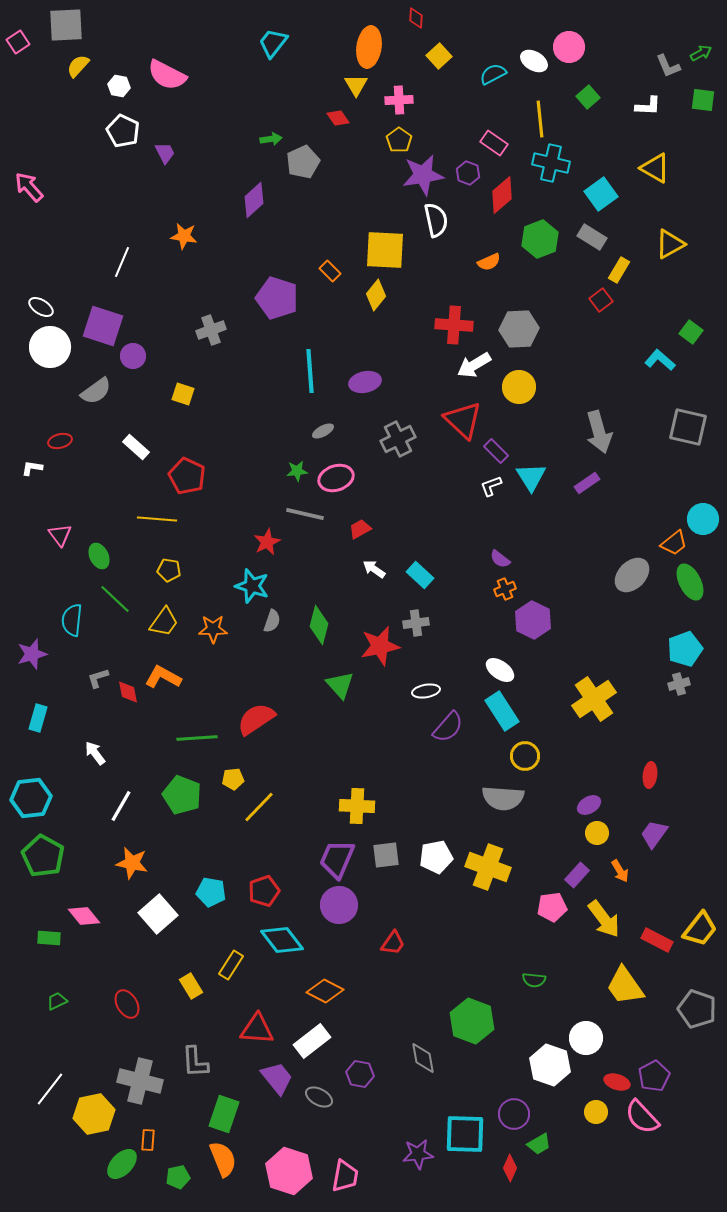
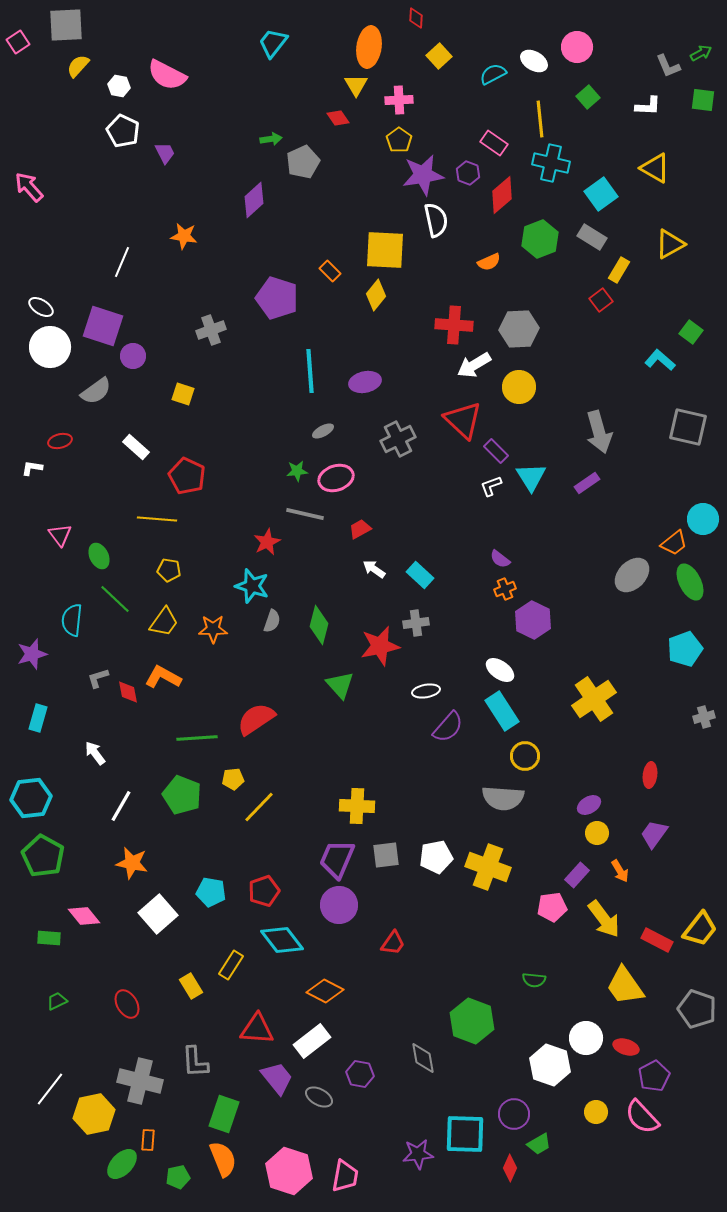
pink circle at (569, 47): moved 8 px right
gray cross at (679, 684): moved 25 px right, 33 px down
red ellipse at (617, 1082): moved 9 px right, 35 px up
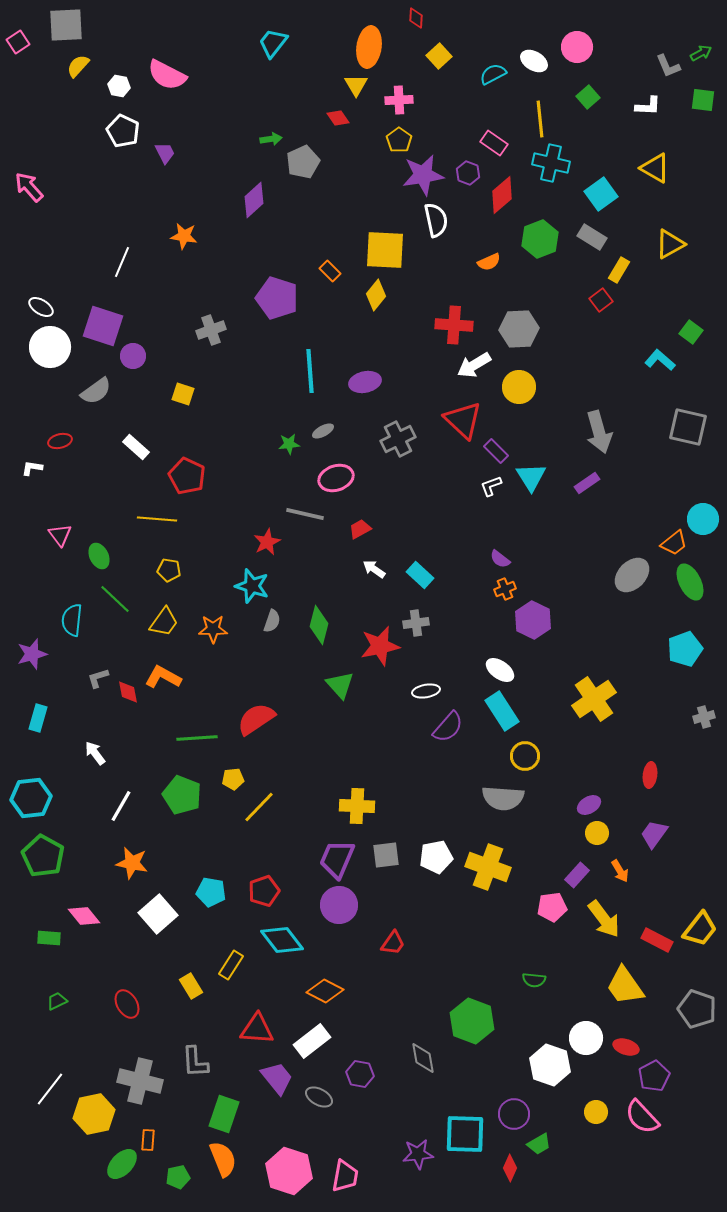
green star at (297, 471): moved 8 px left, 27 px up
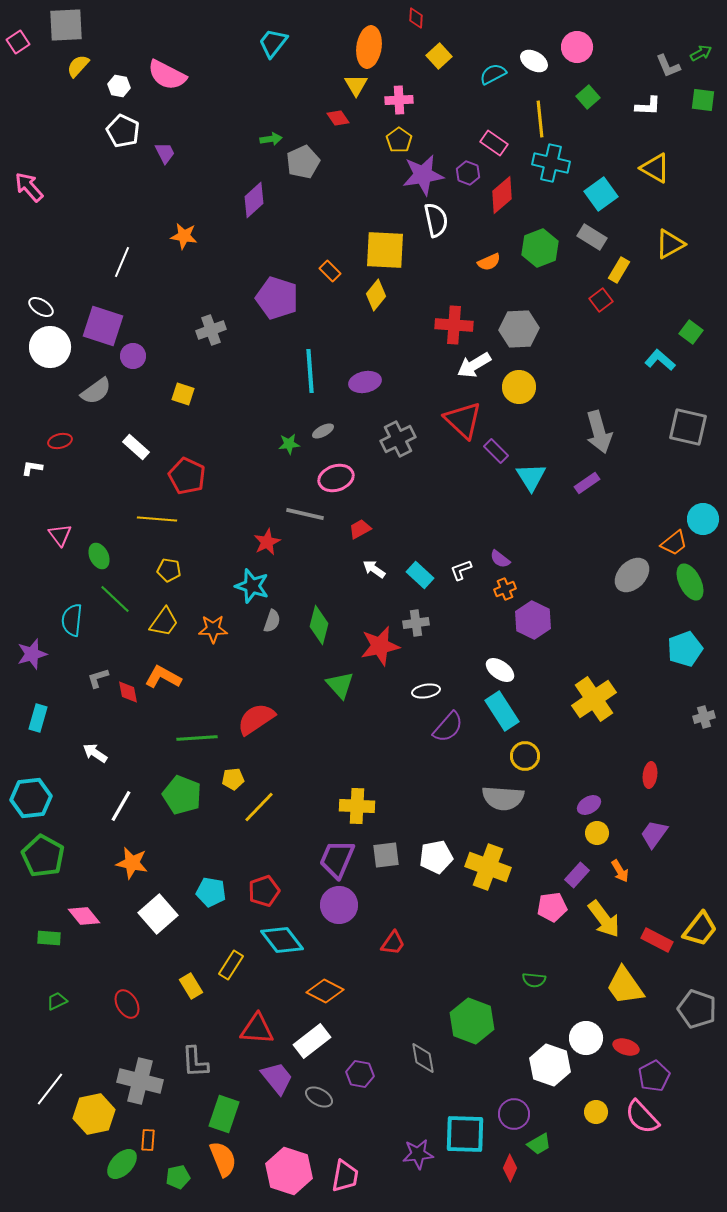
green hexagon at (540, 239): moved 9 px down
white L-shape at (491, 486): moved 30 px left, 84 px down
white arrow at (95, 753): rotated 20 degrees counterclockwise
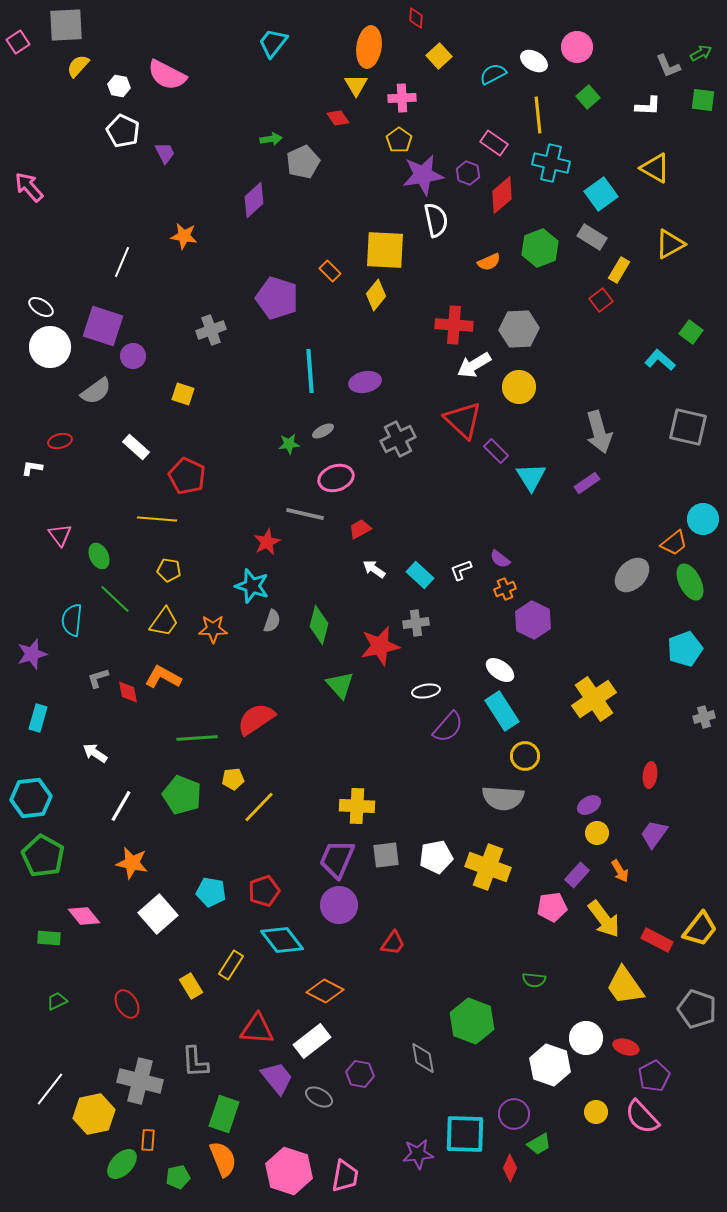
pink cross at (399, 100): moved 3 px right, 2 px up
yellow line at (540, 119): moved 2 px left, 4 px up
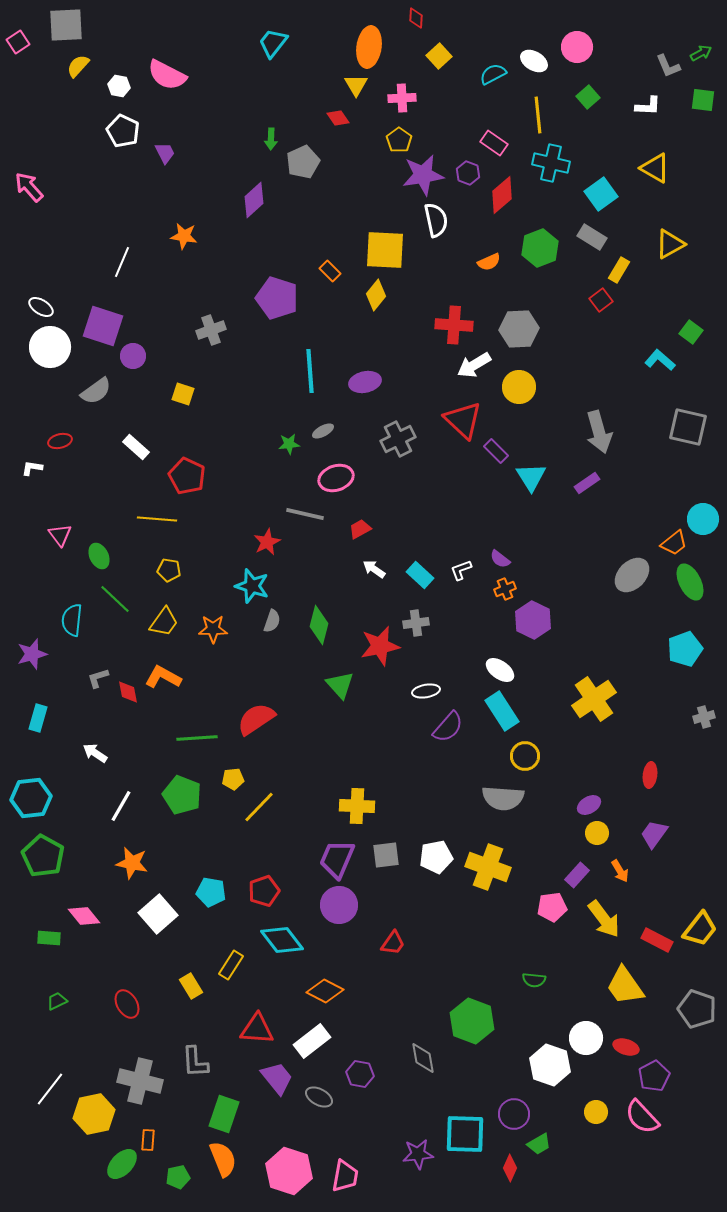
green arrow at (271, 139): rotated 100 degrees clockwise
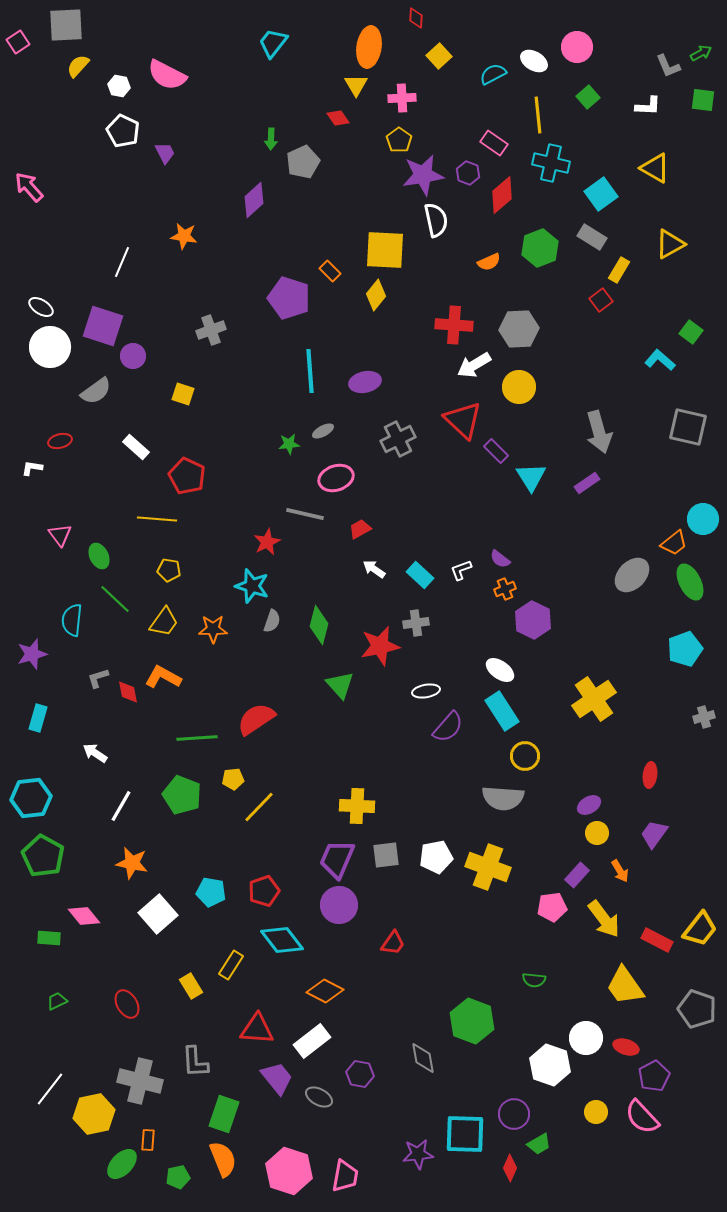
purple pentagon at (277, 298): moved 12 px right
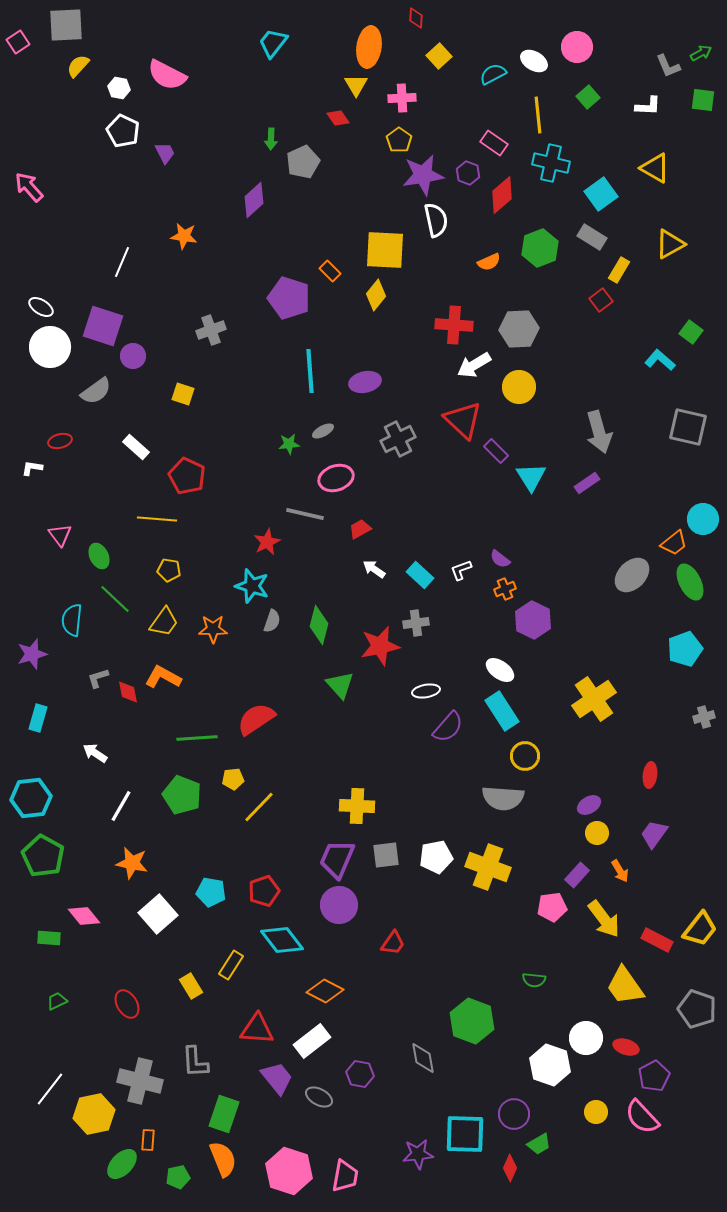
white hexagon at (119, 86): moved 2 px down
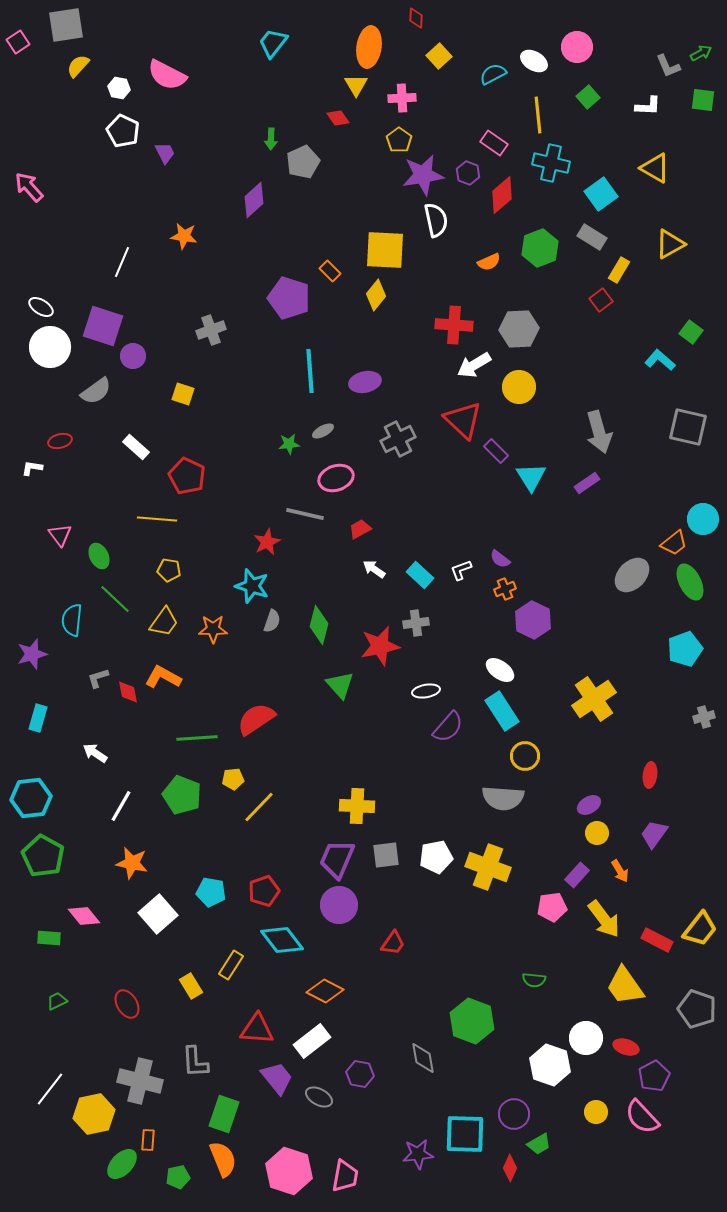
gray square at (66, 25): rotated 6 degrees counterclockwise
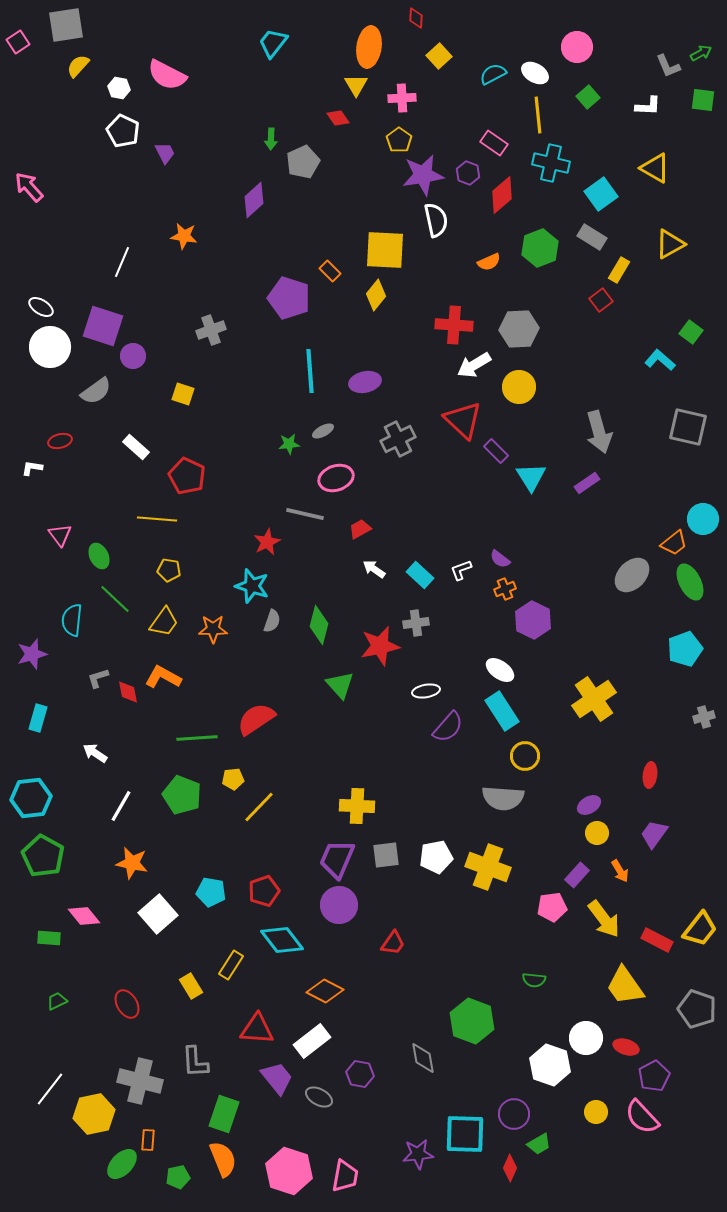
white ellipse at (534, 61): moved 1 px right, 12 px down
